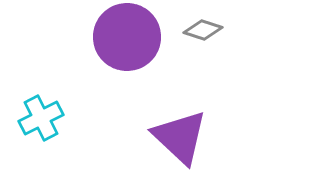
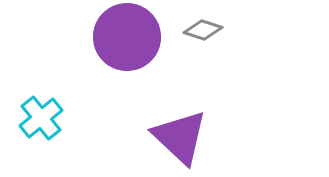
cyan cross: rotated 12 degrees counterclockwise
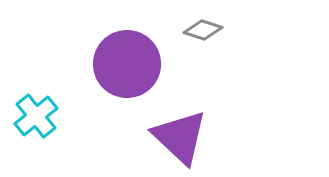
purple circle: moved 27 px down
cyan cross: moved 5 px left, 2 px up
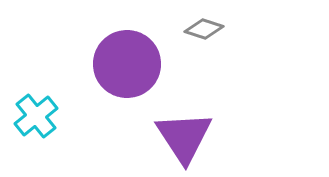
gray diamond: moved 1 px right, 1 px up
purple triangle: moved 4 px right; rotated 14 degrees clockwise
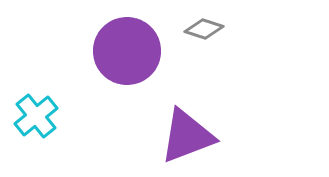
purple circle: moved 13 px up
purple triangle: moved 3 px right, 1 px up; rotated 42 degrees clockwise
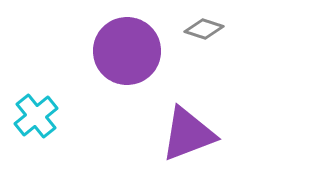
purple triangle: moved 1 px right, 2 px up
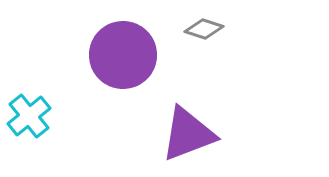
purple circle: moved 4 px left, 4 px down
cyan cross: moved 7 px left
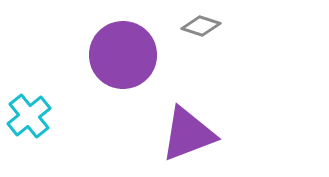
gray diamond: moved 3 px left, 3 px up
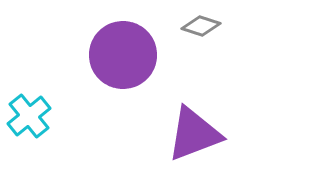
purple triangle: moved 6 px right
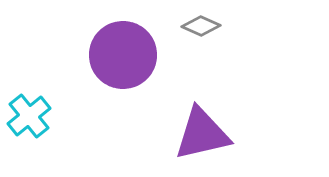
gray diamond: rotated 6 degrees clockwise
purple triangle: moved 8 px right; rotated 8 degrees clockwise
